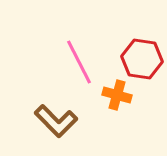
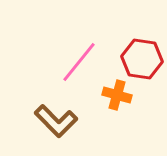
pink line: rotated 66 degrees clockwise
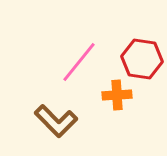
orange cross: rotated 20 degrees counterclockwise
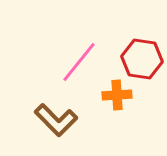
brown L-shape: moved 1 px up
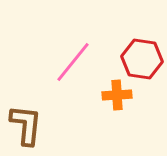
pink line: moved 6 px left
brown L-shape: moved 30 px left, 5 px down; rotated 129 degrees counterclockwise
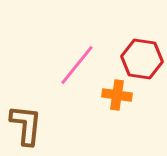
pink line: moved 4 px right, 3 px down
orange cross: rotated 12 degrees clockwise
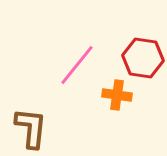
red hexagon: moved 1 px right, 1 px up
brown L-shape: moved 5 px right, 3 px down
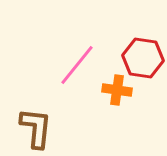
orange cross: moved 5 px up
brown L-shape: moved 5 px right
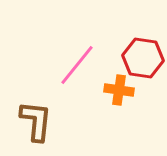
orange cross: moved 2 px right
brown L-shape: moved 7 px up
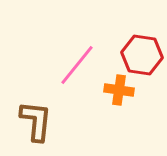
red hexagon: moved 1 px left, 3 px up
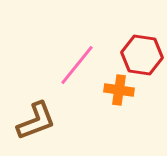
brown L-shape: rotated 63 degrees clockwise
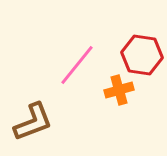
orange cross: rotated 24 degrees counterclockwise
brown L-shape: moved 3 px left, 1 px down
